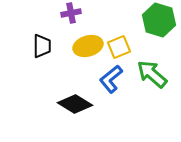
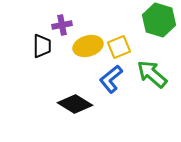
purple cross: moved 9 px left, 12 px down
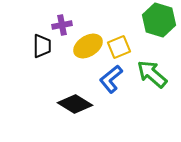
yellow ellipse: rotated 16 degrees counterclockwise
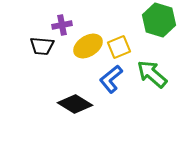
black trapezoid: rotated 95 degrees clockwise
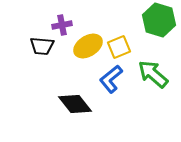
green arrow: moved 1 px right
black diamond: rotated 20 degrees clockwise
